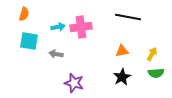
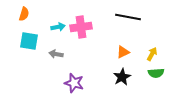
orange triangle: moved 1 px right, 1 px down; rotated 16 degrees counterclockwise
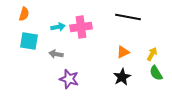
green semicircle: rotated 63 degrees clockwise
purple star: moved 5 px left, 4 px up
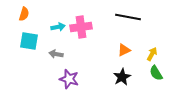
orange triangle: moved 1 px right, 2 px up
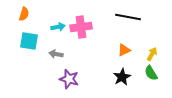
green semicircle: moved 5 px left
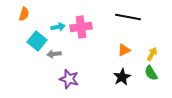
cyan square: moved 8 px right; rotated 30 degrees clockwise
gray arrow: moved 2 px left; rotated 16 degrees counterclockwise
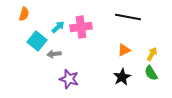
cyan arrow: rotated 32 degrees counterclockwise
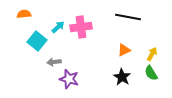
orange semicircle: rotated 112 degrees counterclockwise
gray arrow: moved 8 px down
black star: rotated 12 degrees counterclockwise
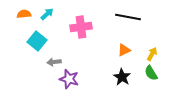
cyan arrow: moved 11 px left, 13 px up
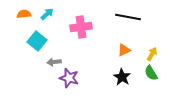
purple star: moved 1 px up
